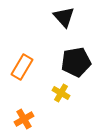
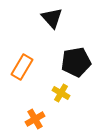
black triangle: moved 12 px left, 1 px down
orange cross: moved 11 px right
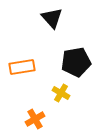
orange rectangle: rotated 50 degrees clockwise
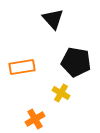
black triangle: moved 1 px right, 1 px down
black pentagon: rotated 20 degrees clockwise
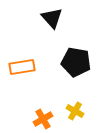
black triangle: moved 1 px left, 1 px up
yellow cross: moved 14 px right, 18 px down
orange cross: moved 8 px right
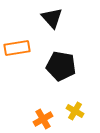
black pentagon: moved 15 px left, 4 px down
orange rectangle: moved 5 px left, 19 px up
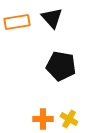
orange rectangle: moved 26 px up
yellow cross: moved 6 px left, 8 px down
orange cross: rotated 30 degrees clockwise
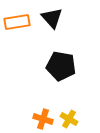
orange cross: rotated 18 degrees clockwise
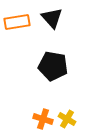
black pentagon: moved 8 px left
yellow cross: moved 2 px left
